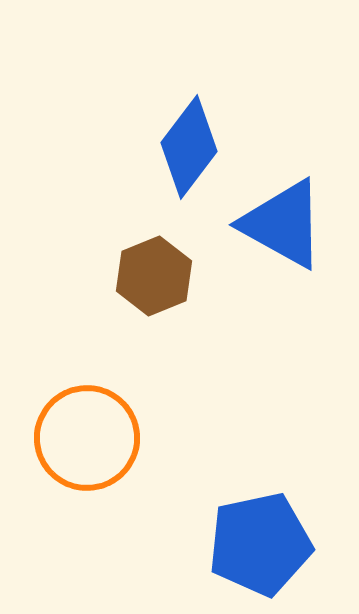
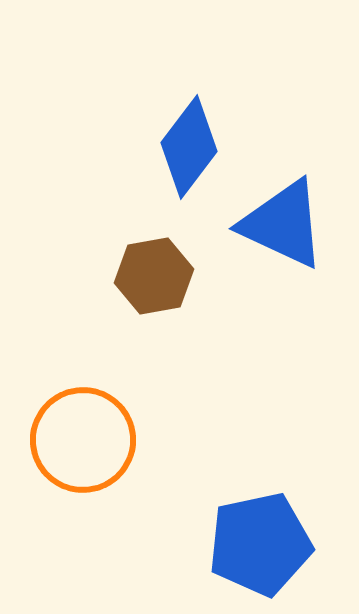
blue triangle: rotated 4 degrees counterclockwise
brown hexagon: rotated 12 degrees clockwise
orange circle: moved 4 px left, 2 px down
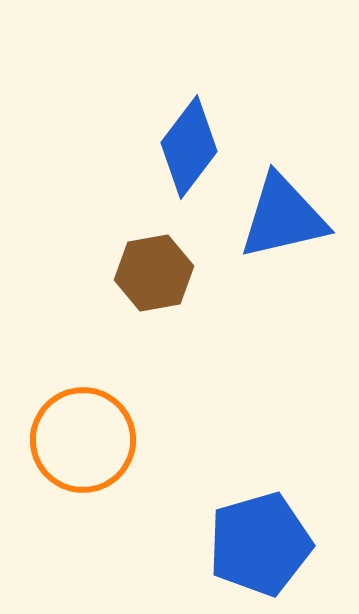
blue triangle: moved 7 px up; rotated 38 degrees counterclockwise
brown hexagon: moved 3 px up
blue pentagon: rotated 4 degrees counterclockwise
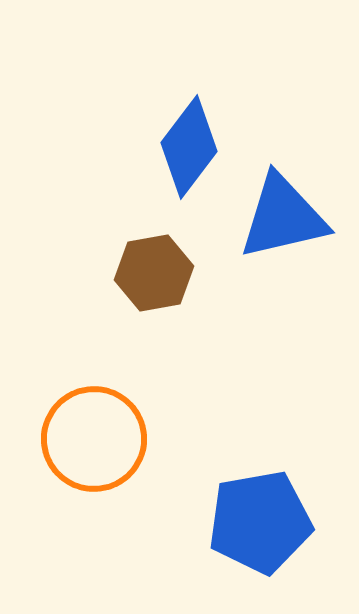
orange circle: moved 11 px right, 1 px up
blue pentagon: moved 22 px up; rotated 6 degrees clockwise
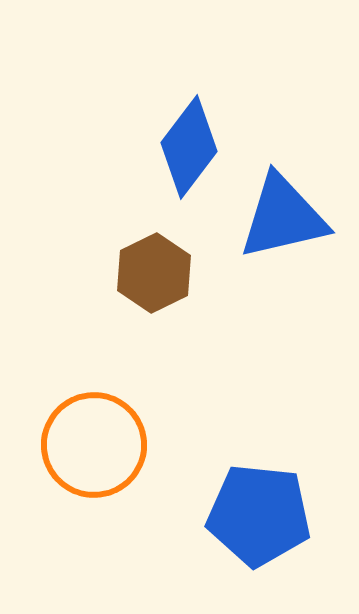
brown hexagon: rotated 16 degrees counterclockwise
orange circle: moved 6 px down
blue pentagon: moved 1 px left, 7 px up; rotated 16 degrees clockwise
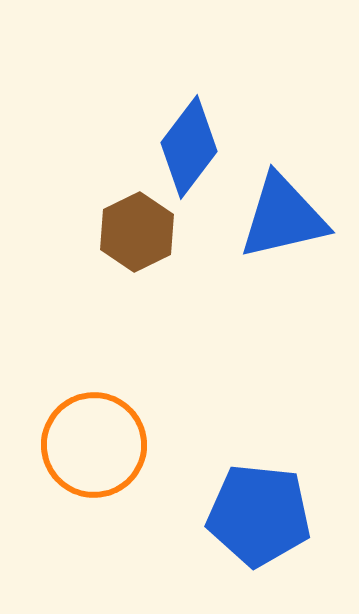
brown hexagon: moved 17 px left, 41 px up
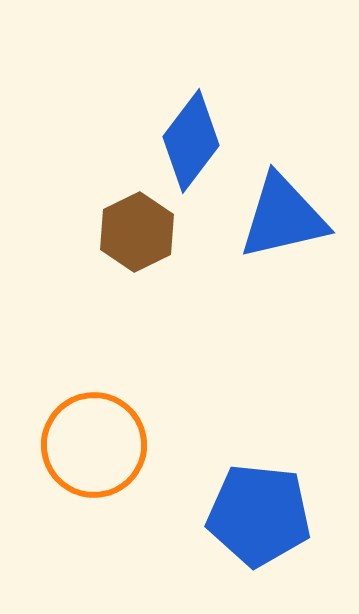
blue diamond: moved 2 px right, 6 px up
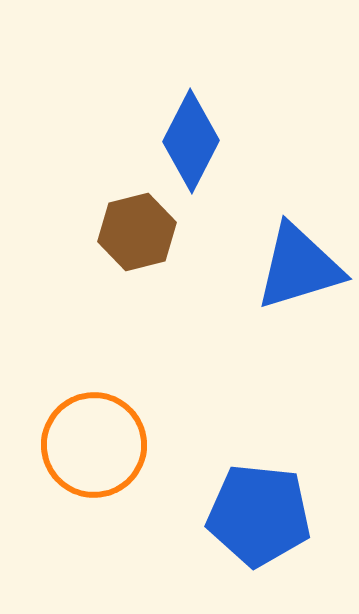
blue diamond: rotated 10 degrees counterclockwise
blue triangle: moved 16 px right, 50 px down; rotated 4 degrees counterclockwise
brown hexagon: rotated 12 degrees clockwise
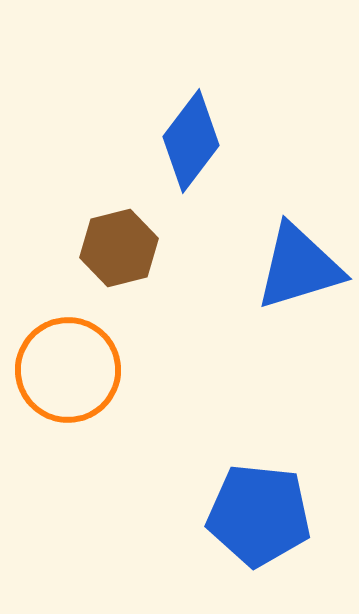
blue diamond: rotated 10 degrees clockwise
brown hexagon: moved 18 px left, 16 px down
orange circle: moved 26 px left, 75 px up
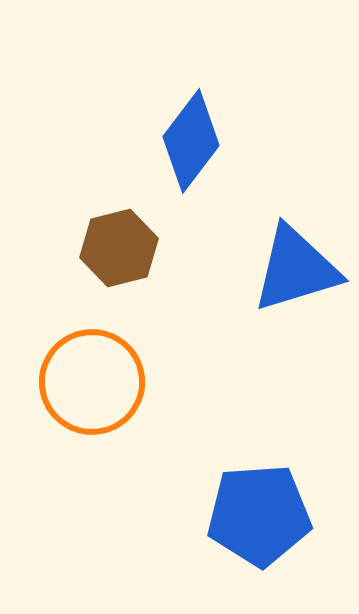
blue triangle: moved 3 px left, 2 px down
orange circle: moved 24 px right, 12 px down
blue pentagon: rotated 10 degrees counterclockwise
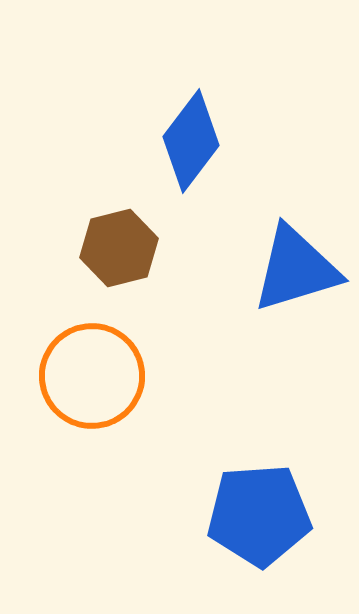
orange circle: moved 6 px up
